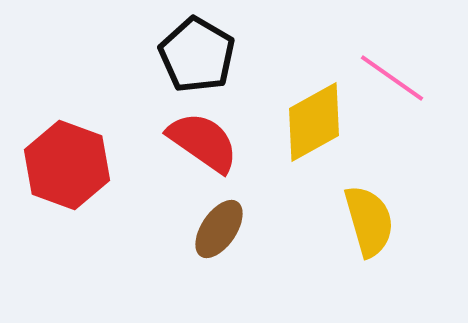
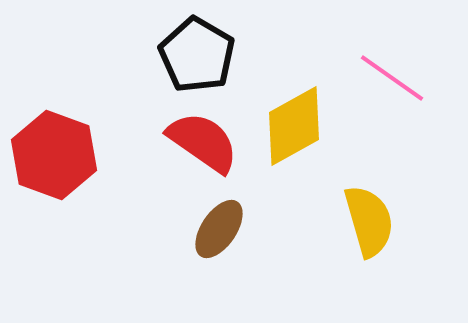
yellow diamond: moved 20 px left, 4 px down
red hexagon: moved 13 px left, 10 px up
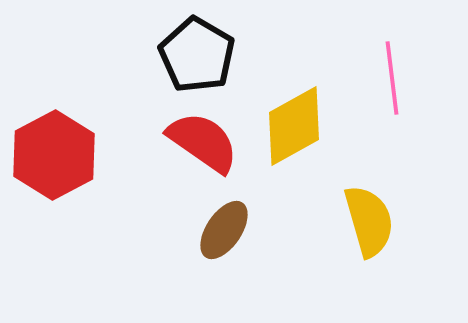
pink line: rotated 48 degrees clockwise
red hexagon: rotated 12 degrees clockwise
brown ellipse: moved 5 px right, 1 px down
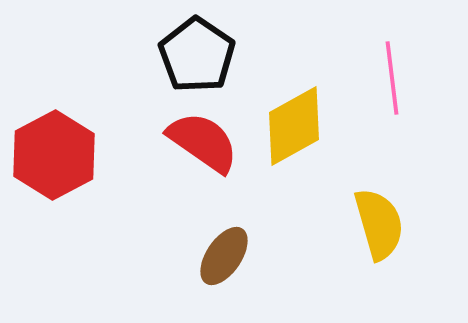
black pentagon: rotated 4 degrees clockwise
yellow semicircle: moved 10 px right, 3 px down
brown ellipse: moved 26 px down
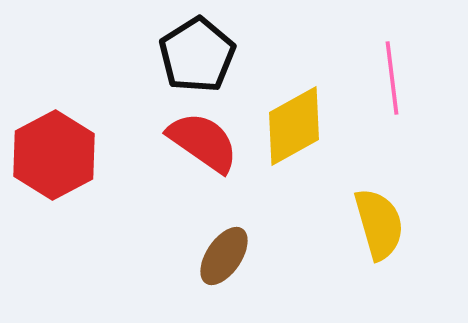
black pentagon: rotated 6 degrees clockwise
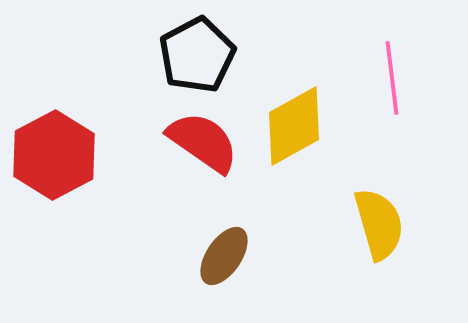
black pentagon: rotated 4 degrees clockwise
